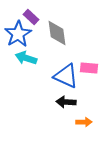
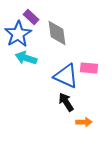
black arrow: rotated 54 degrees clockwise
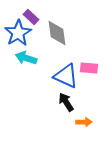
blue star: moved 1 px up
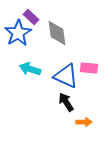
cyan arrow: moved 4 px right, 11 px down
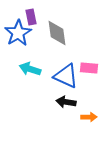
purple rectangle: rotated 35 degrees clockwise
black arrow: rotated 48 degrees counterclockwise
orange arrow: moved 5 px right, 5 px up
